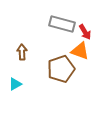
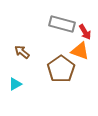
brown arrow: rotated 49 degrees counterclockwise
brown pentagon: rotated 16 degrees counterclockwise
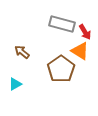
orange triangle: rotated 12 degrees clockwise
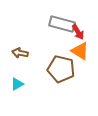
red arrow: moved 7 px left
brown arrow: moved 2 px left, 1 px down; rotated 28 degrees counterclockwise
brown pentagon: rotated 24 degrees counterclockwise
cyan triangle: moved 2 px right
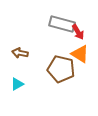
orange triangle: moved 3 px down
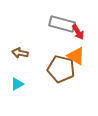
orange triangle: moved 4 px left, 2 px down
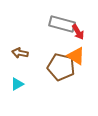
brown pentagon: moved 2 px up
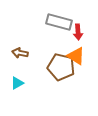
gray rectangle: moved 3 px left, 2 px up
red arrow: rotated 28 degrees clockwise
cyan triangle: moved 1 px up
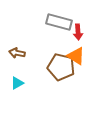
brown arrow: moved 3 px left
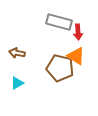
brown pentagon: moved 1 px left, 1 px down
